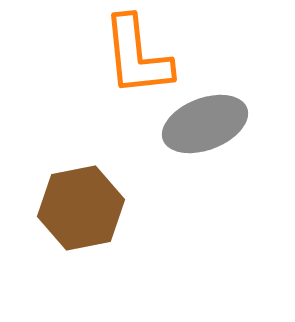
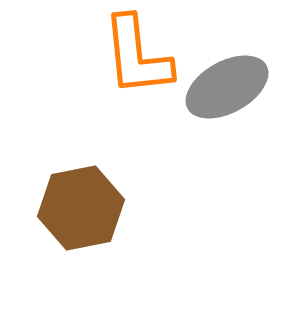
gray ellipse: moved 22 px right, 37 px up; rotated 8 degrees counterclockwise
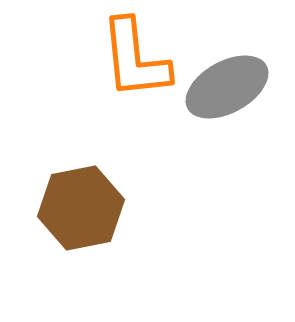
orange L-shape: moved 2 px left, 3 px down
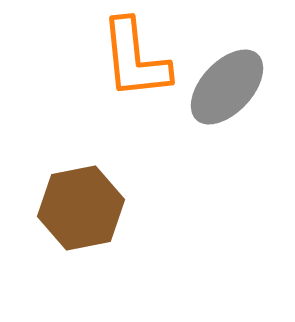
gray ellipse: rotated 18 degrees counterclockwise
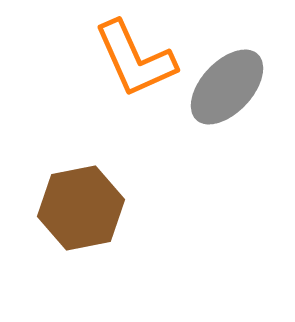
orange L-shape: rotated 18 degrees counterclockwise
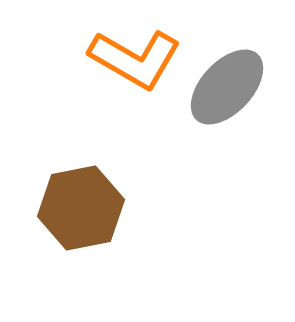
orange L-shape: rotated 36 degrees counterclockwise
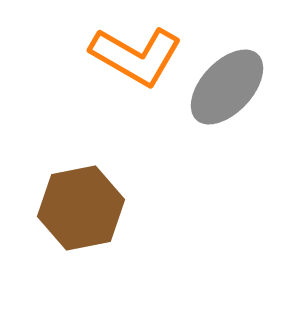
orange L-shape: moved 1 px right, 3 px up
